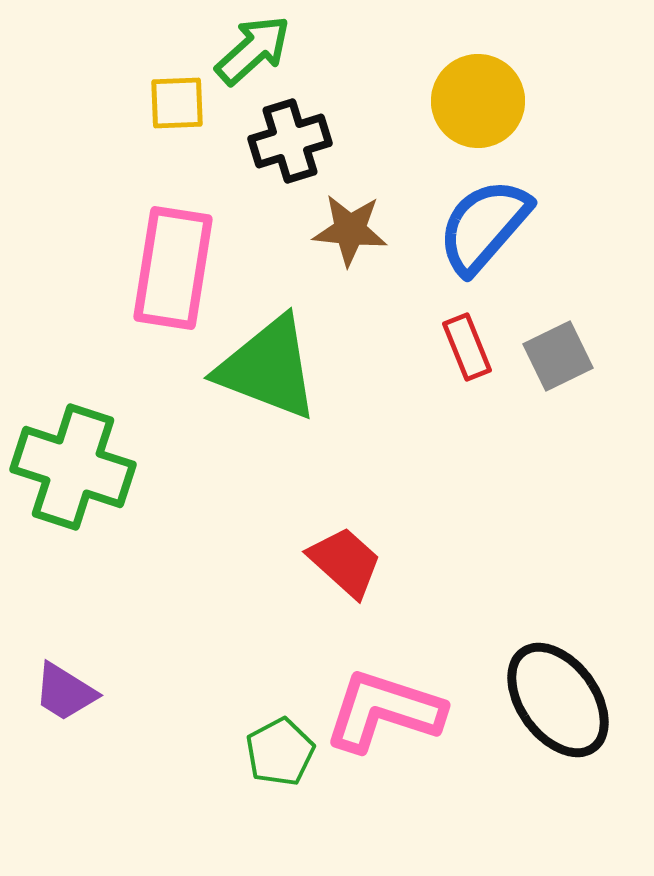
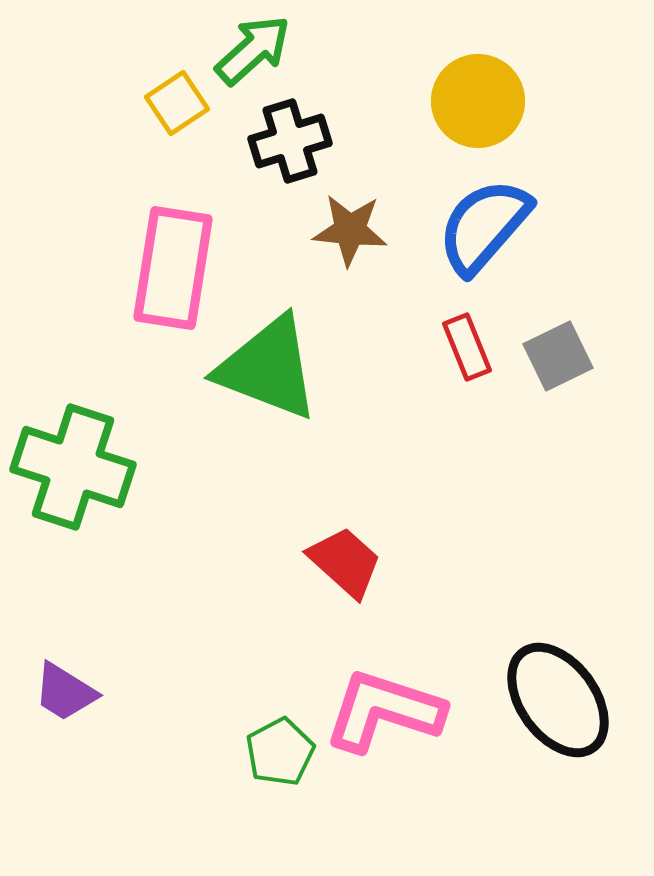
yellow square: rotated 32 degrees counterclockwise
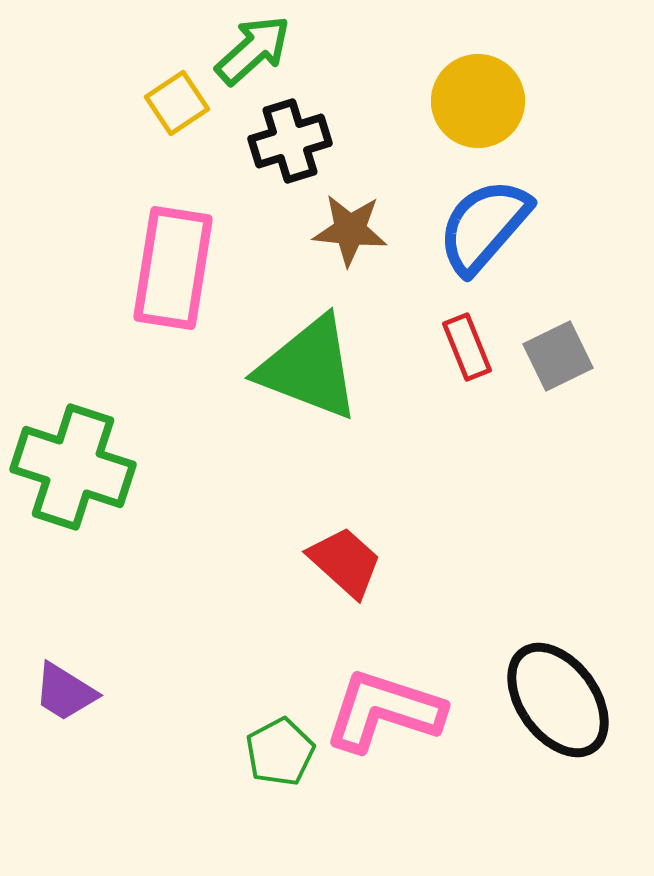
green triangle: moved 41 px right
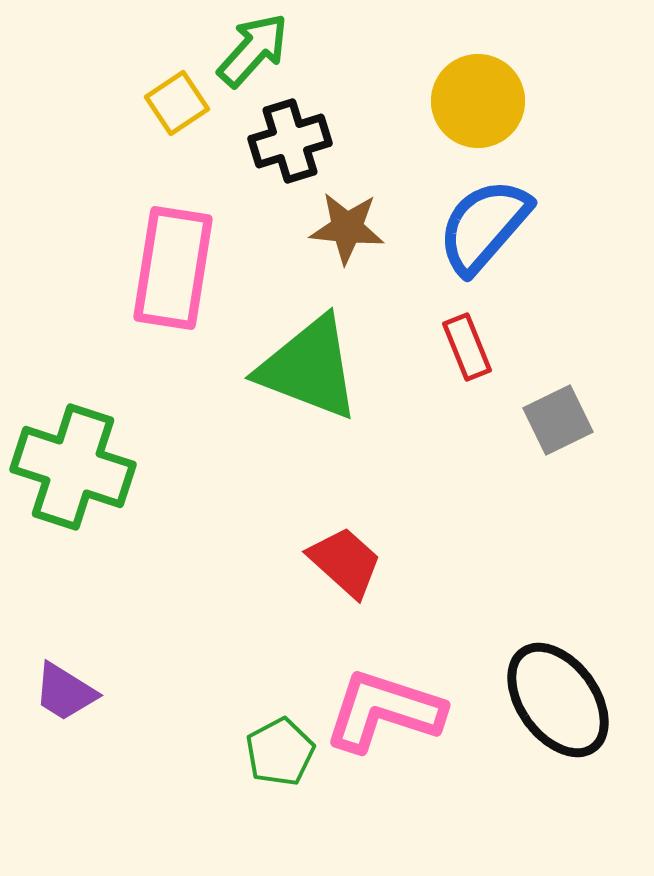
green arrow: rotated 6 degrees counterclockwise
brown star: moved 3 px left, 2 px up
gray square: moved 64 px down
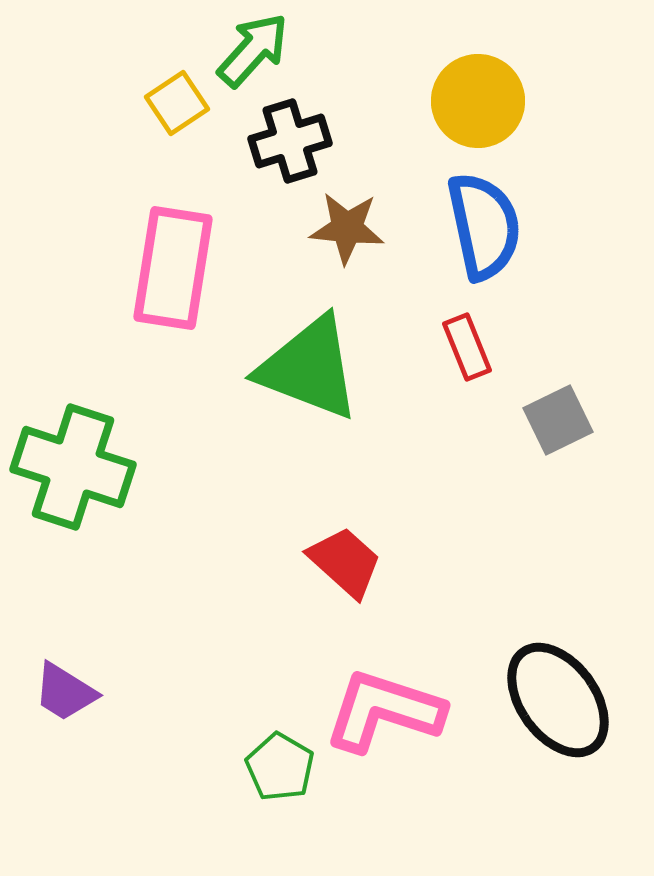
blue semicircle: rotated 127 degrees clockwise
green pentagon: moved 15 px down; rotated 14 degrees counterclockwise
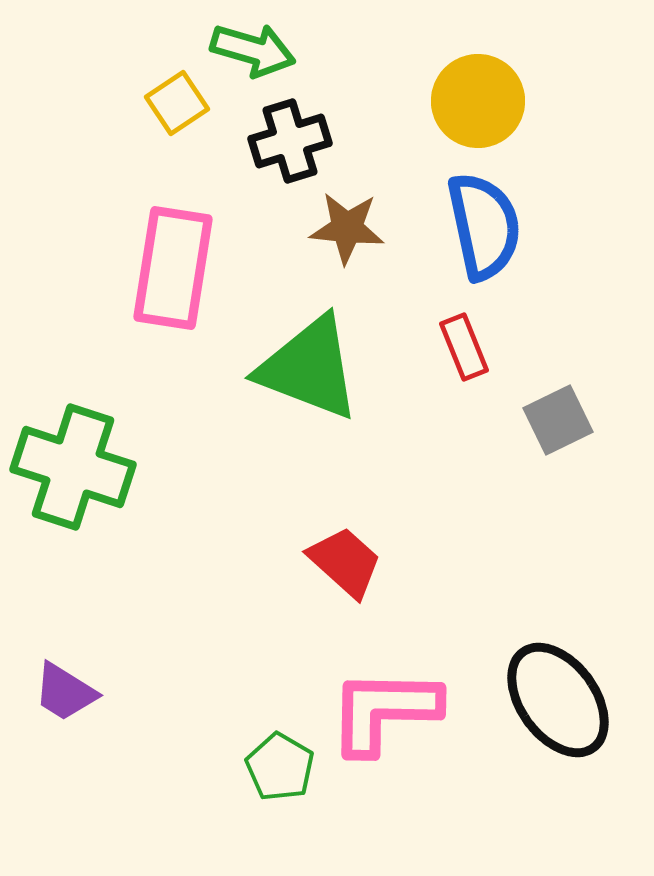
green arrow: rotated 64 degrees clockwise
red rectangle: moved 3 px left
pink L-shape: rotated 17 degrees counterclockwise
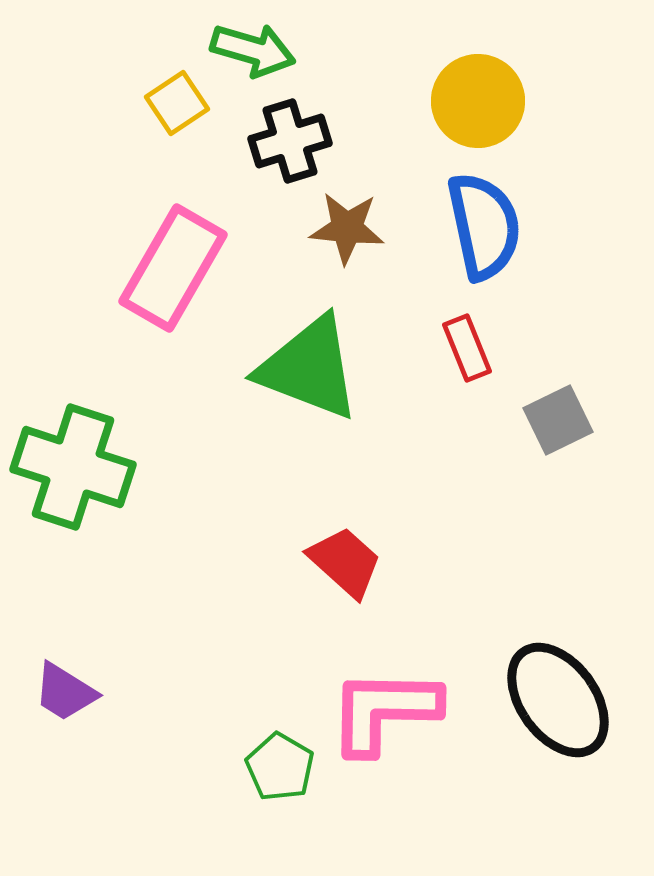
pink rectangle: rotated 21 degrees clockwise
red rectangle: moved 3 px right, 1 px down
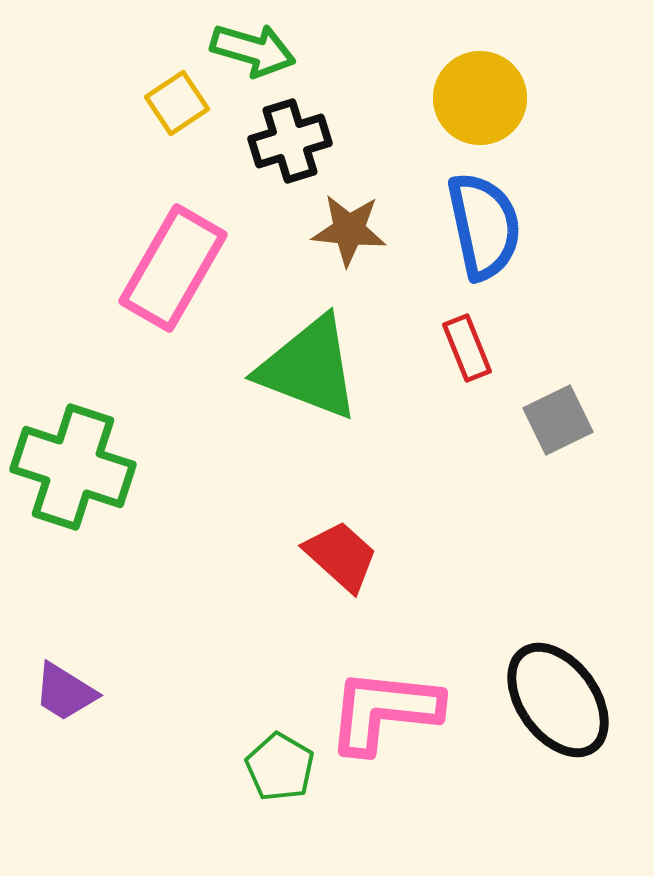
yellow circle: moved 2 px right, 3 px up
brown star: moved 2 px right, 2 px down
red trapezoid: moved 4 px left, 6 px up
pink L-shape: rotated 5 degrees clockwise
